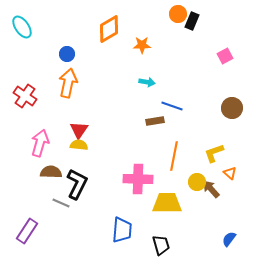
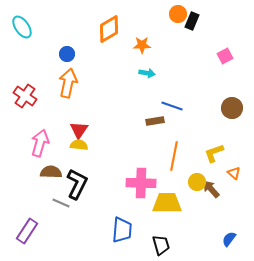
cyan arrow: moved 9 px up
orange triangle: moved 4 px right
pink cross: moved 3 px right, 4 px down
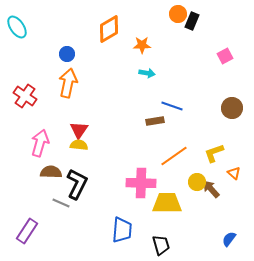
cyan ellipse: moved 5 px left
orange line: rotated 44 degrees clockwise
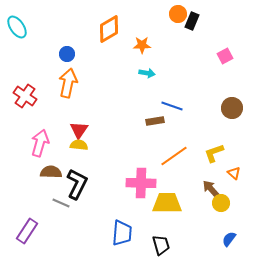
yellow circle: moved 24 px right, 21 px down
blue trapezoid: moved 3 px down
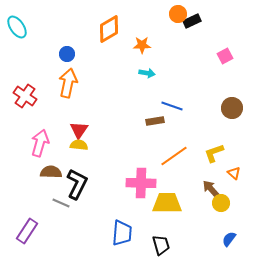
black rectangle: rotated 42 degrees clockwise
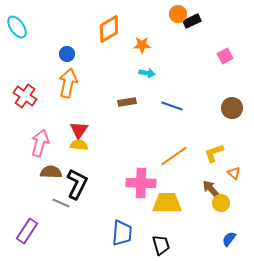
brown rectangle: moved 28 px left, 19 px up
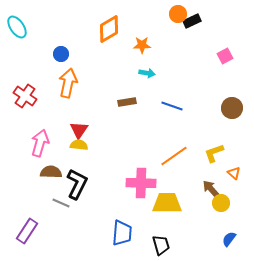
blue circle: moved 6 px left
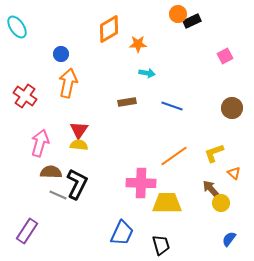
orange star: moved 4 px left, 1 px up
gray line: moved 3 px left, 8 px up
blue trapezoid: rotated 20 degrees clockwise
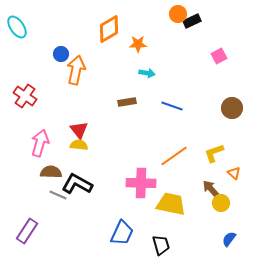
pink square: moved 6 px left
orange arrow: moved 8 px right, 13 px up
red triangle: rotated 12 degrees counterclockwise
black L-shape: rotated 88 degrees counterclockwise
yellow trapezoid: moved 4 px right, 1 px down; rotated 12 degrees clockwise
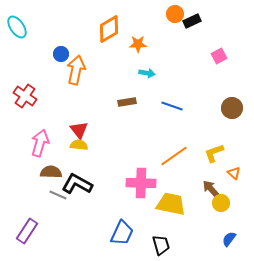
orange circle: moved 3 px left
